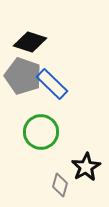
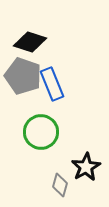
blue rectangle: rotated 24 degrees clockwise
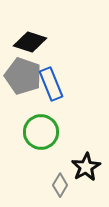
blue rectangle: moved 1 px left
gray diamond: rotated 15 degrees clockwise
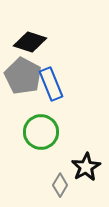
gray pentagon: rotated 9 degrees clockwise
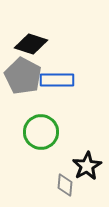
black diamond: moved 1 px right, 2 px down
blue rectangle: moved 6 px right, 4 px up; rotated 68 degrees counterclockwise
black star: moved 1 px right, 1 px up
gray diamond: moved 5 px right; rotated 25 degrees counterclockwise
